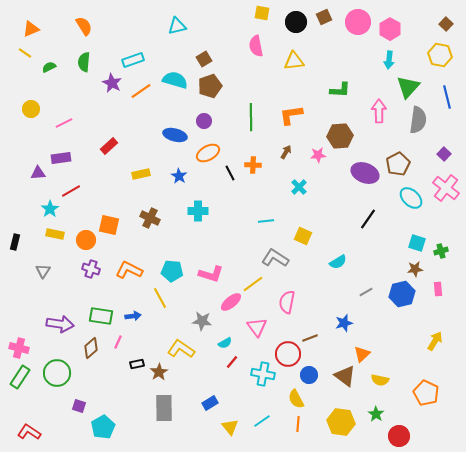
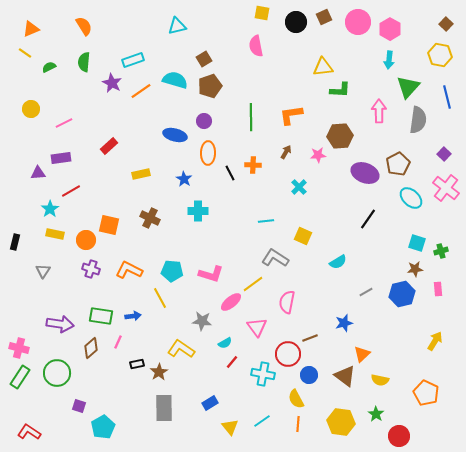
yellow triangle at (294, 61): moved 29 px right, 6 px down
orange ellipse at (208, 153): rotated 60 degrees counterclockwise
blue star at (179, 176): moved 5 px right, 3 px down
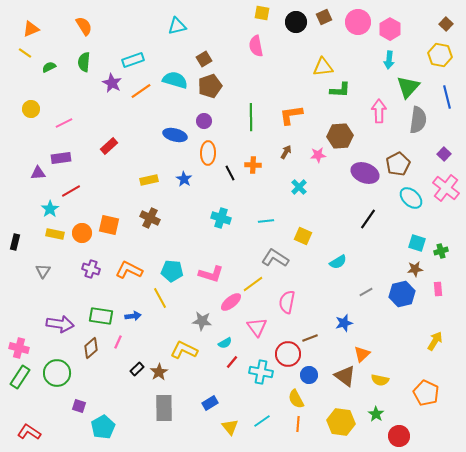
yellow rectangle at (141, 174): moved 8 px right, 6 px down
cyan cross at (198, 211): moved 23 px right, 7 px down; rotated 18 degrees clockwise
orange circle at (86, 240): moved 4 px left, 7 px up
yellow L-shape at (181, 349): moved 3 px right, 1 px down; rotated 8 degrees counterclockwise
black rectangle at (137, 364): moved 5 px down; rotated 32 degrees counterclockwise
cyan cross at (263, 374): moved 2 px left, 2 px up
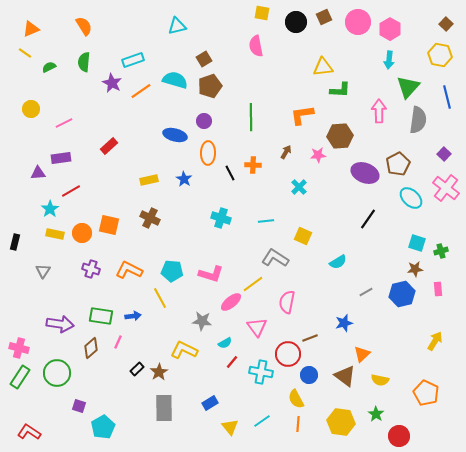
orange L-shape at (291, 115): moved 11 px right
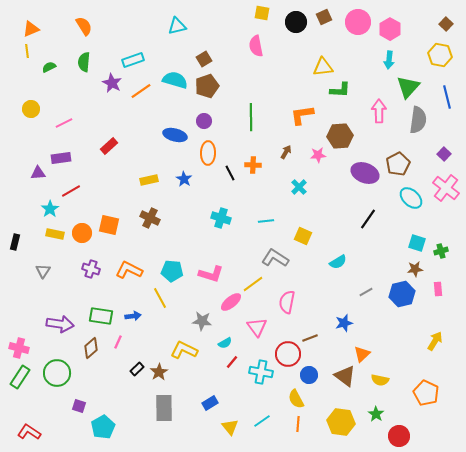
yellow line at (25, 53): moved 2 px right, 2 px up; rotated 48 degrees clockwise
brown pentagon at (210, 86): moved 3 px left
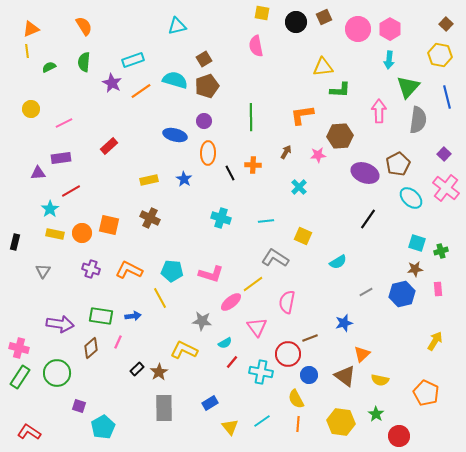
pink circle at (358, 22): moved 7 px down
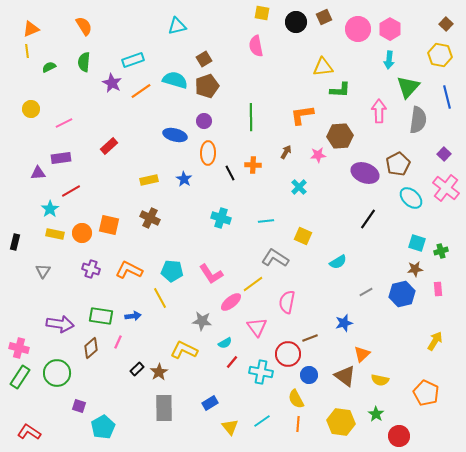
pink L-shape at (211, 274): rotated 40 degrees clockwise
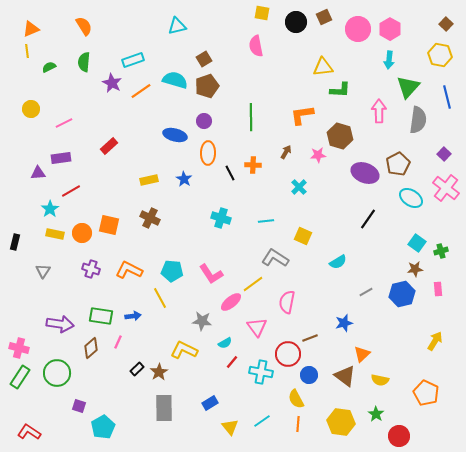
brown hexagon at (340, 136): rotated 20 degrees clockwise
cyan ellipse at (411, 198): rotated 10 degrees counterclockwise
cyan square at (417, 243): rotated 18 degrees clockwise
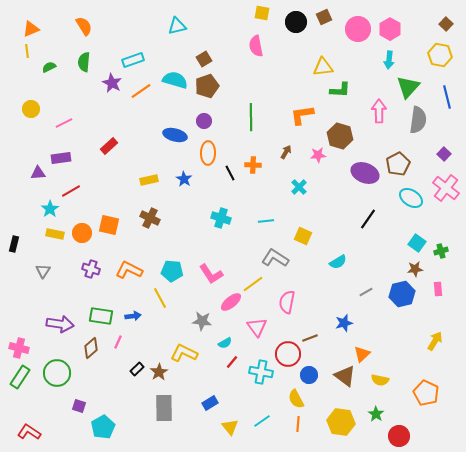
black rectangle at (15, 242): moved 1 px left, 2 px down
yellow L-shape at (184, 350): moved 3 px down
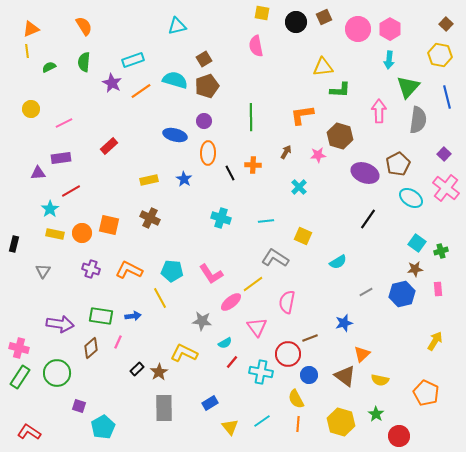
yellow hexagon at (341, 422): rotated 8 degrees clockwise
